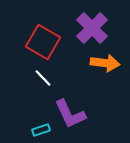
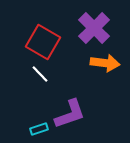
purple cross: moved 2 px right
white line: moved 3 px left, 4 px up
purple L-shape: rotated 84 degrees counterclockwise
cyan rectangle: moved 2 px left, 1 px up
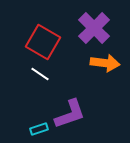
white line: rotated 12 degrees counterclockwise
